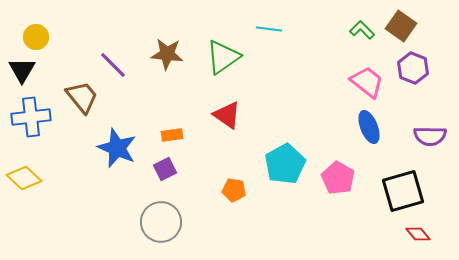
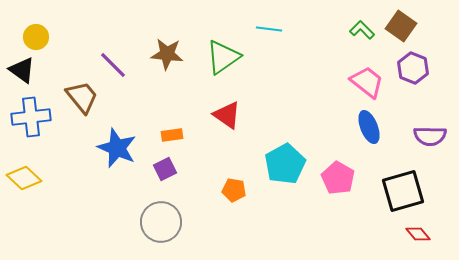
black triangle: rotated 24 degrees counterclockwise
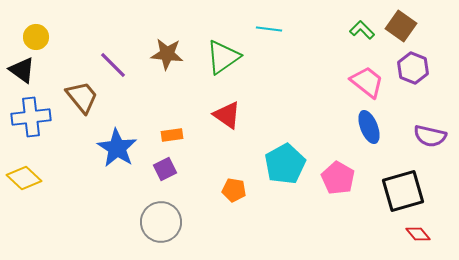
purple semicircle: rotated 12 degrees clockwise
blue star: rotated 9 degrees clockwise
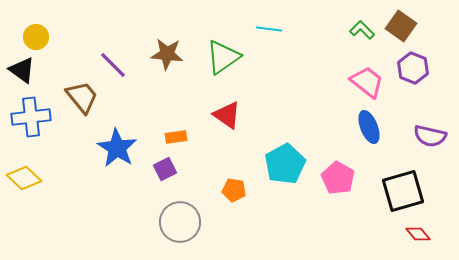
orange rectangle: moved 4 px right, 2 px down
gray circle: moved 19 px right
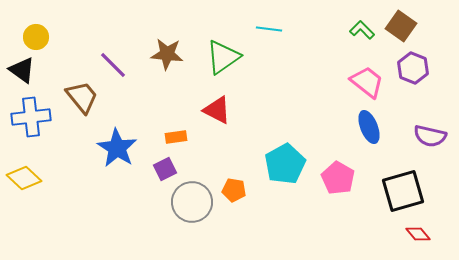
red triangle: moved 10 px left, 5 px up; rotated 8 degrees counterclockwise
gray circle: moved 12 px right, 20 px up
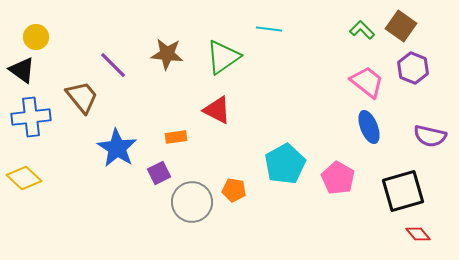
purple square: moved 6 px left, 4 px down
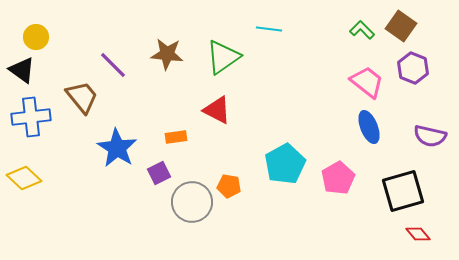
pink pentagon: rotated 12 degrees clockwise
orange pentagon: moved 5 px left, 4 px up
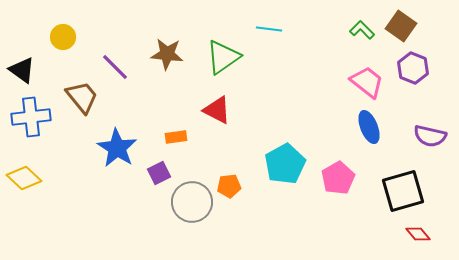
yellow circle: moved 27 px right
purple line: moved 2 px right, 2 px down
orange pentagon: rotated 15 degrees counterclockwise
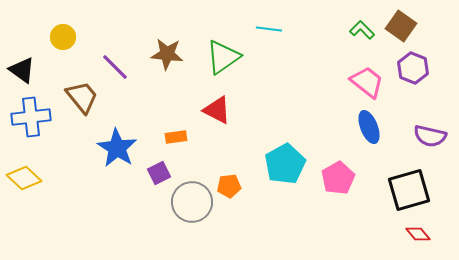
black square: moved 6 px right, 1 px up
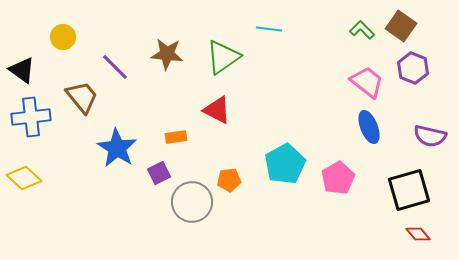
orange pentagon: moved 6 px up
